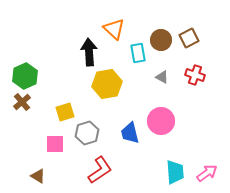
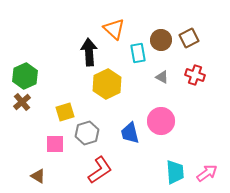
yellow hexagon: rotated 16 degrees counterclockwise
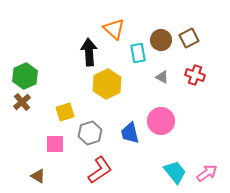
gray hexagon: moved 3 px right
cyan trapezoid: rotated 35 degrees counterclockwise
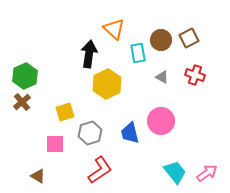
black arrow: moved 2 px down; rotated 12 degrees clockwise
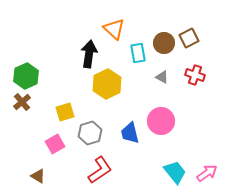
brown circle: moved 3 px right, 3 px down
green hexagon: moved 1 px right
pink square: rotated 30 degrees counterclockwise
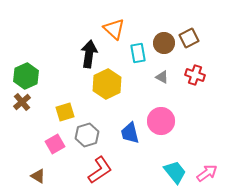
gray hexagon: moved 3 px left, 2 px down
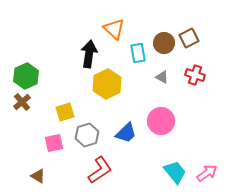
blue trapezoid: moved 4 px left; rotated 120 degrees counterclockwise
pink square: moved 1 px left, 1 px up; rotated 18 degrees clockwise
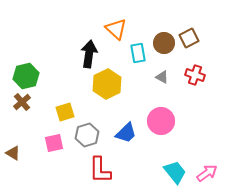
orange triangle: moved 2 px right
green hexagon: rotated 10 degrees clockwise
red L-shape: rotated 124 degrees clockwise
brown triangle: moved 25 px left, 23 px up
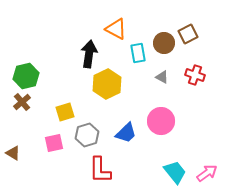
orange triangle: rotated 15 degrees counterclockwise
brown square: moved 1 px left, 4 px up
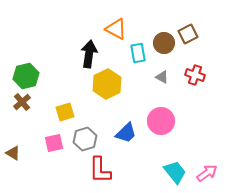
gray hexagon: moved 2 px left, 4 px down
